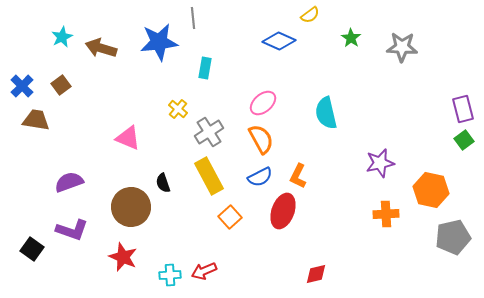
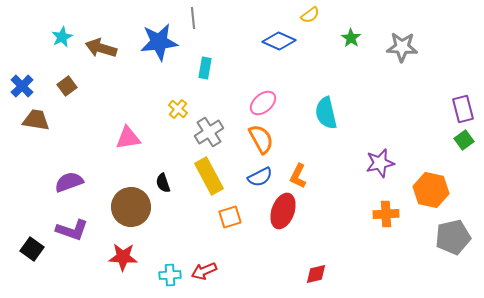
brown square: moved 6 px right, 1 px down
pink triangle: rotated 32 degrees counterclockwise
orange square: rotated 25 degrees clockwise
red star: rotated 20 degrees counterclockwise
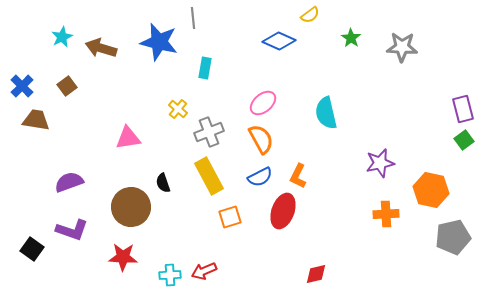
blue star: rotated 21 degrees clockwise
gray cross: rotated 12 degrees clockwise
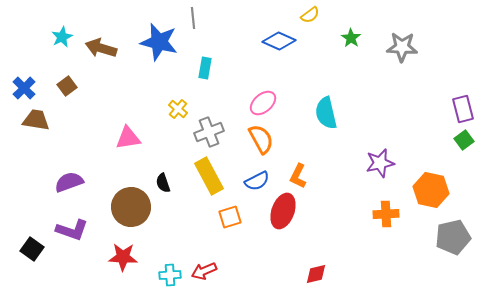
blue cross: moved 2 px right, 2 px down
blue semicircle: moved 3 px left, 4 px down
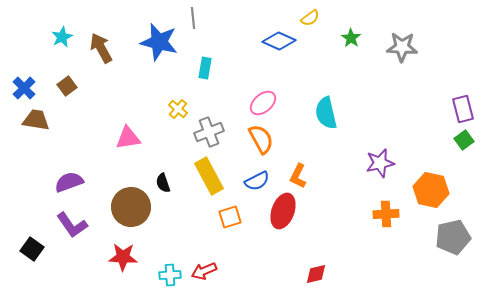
yellow semicircle: moved 3 px down
brown arrow: rotated 44 degrees clockwise
purple L-shape: moved 5 px up; rotated 36 degrees clockwise
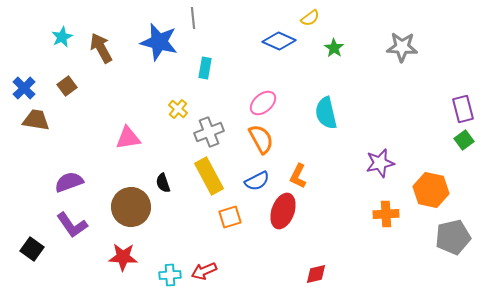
green star: moved 17 px left, 10 px down
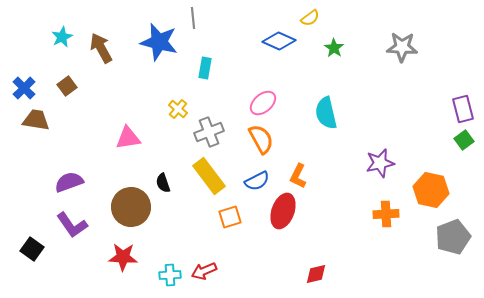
yellow rectangle: rotated 9 degrees counterclockwise
gray pentagon: rotated 8 degrees counterclockwise
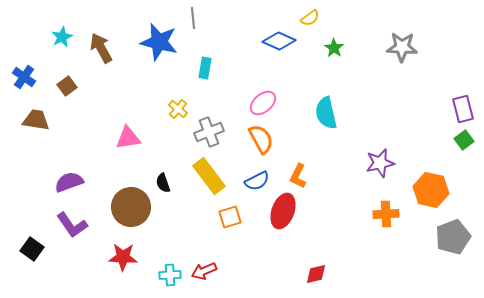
blue cross: moved 11 px up; rotated 10 degrees counterclockwise
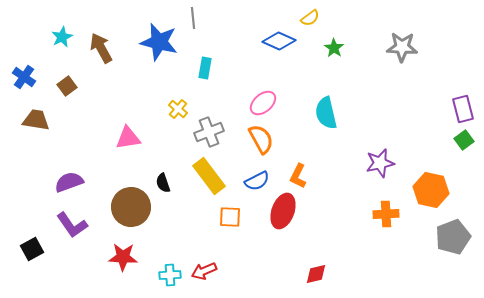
orange square: rotated 20 degrees clockwise
black square: rotated 25 degrees clockwise
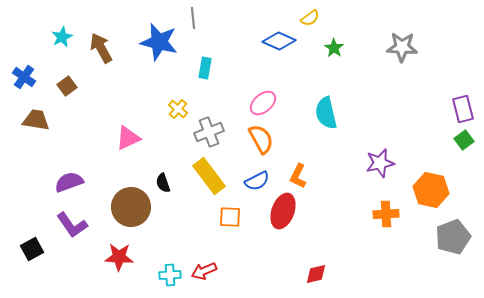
pink triangle: rotated 16 degrees counterclockwise
red star: moved 4 px left
